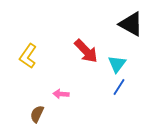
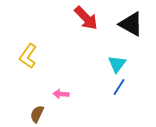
red arrow: moved 33 px up
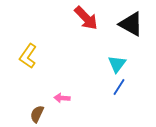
pink arrow: moved 1 px right, 4 px down
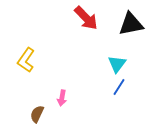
black triangle: rotated 40 degrees counterclockwise
yellow L-shape: moved 2 px left, 4 px down
pink arrow: rotated 84 degrees counterclockwise
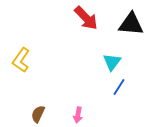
black triangle: rotated 16 degrees clockwise
yellow L-shape: moved 5 px left
cyan triangle: moved 5 px left, 2 px up
pink arrow: moved 16 px right, 17 px down
brown semicircle: moved 1 px right
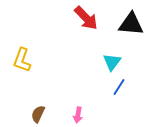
yellow L-shape: moved 1 px right; rotated 15 degrees counterclockwise
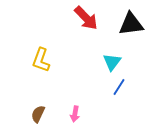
black triangle: rotated 12 degrees counterclockwise
yellow L-shape: moved 19 px right
pink arrow: moved 3 px left, 1 px up
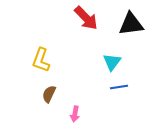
blue line: rotated 48 degrees clockwise
brown semicircle: moved 11 px right, 20 px up
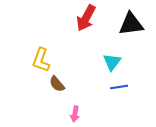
red arrow: rotated 72 degrees clockwise
brown semicircle: moved 8 px right, 10 px up; rotated 66 degrees counterclockwise
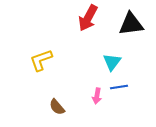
red arrow: moved 2 px right
yellow L-shape: rotated 50 degrees clockwise
brown semicircle: moved 23 px down
pink arrow: moved 22 px right, 18 px up
